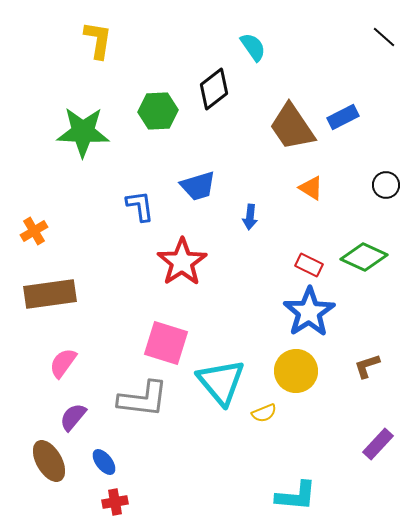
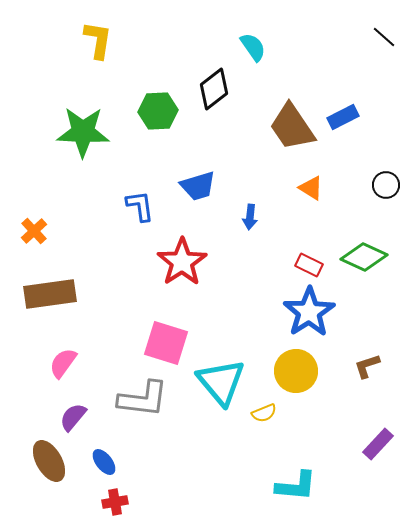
orange cross: rotated 12 degrees counterclockwise
cyan L-shape: moved 10 px up
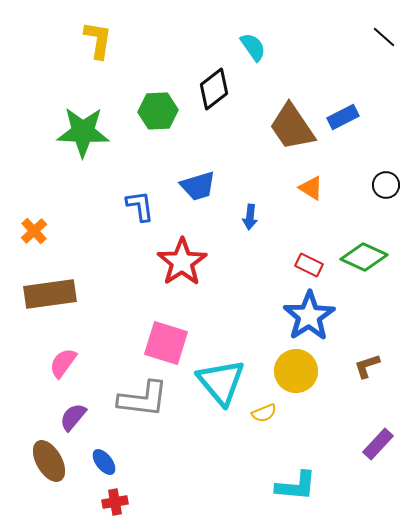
blue star: moved 4 px down
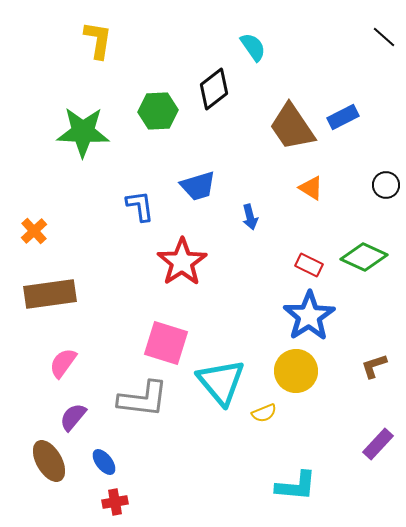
blue arrow: rotated 20 degrees counterclockwise
brown L-shape: moved 7 px right
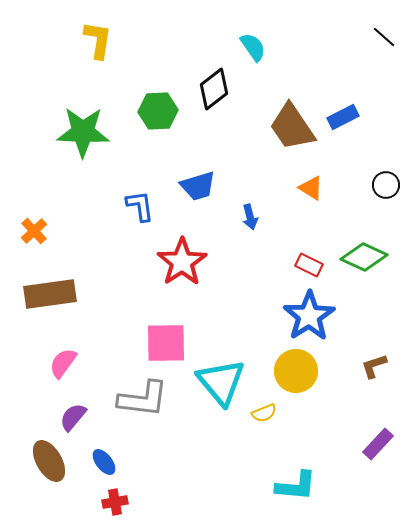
pink square: rotated 18 degrees counterclockwise
